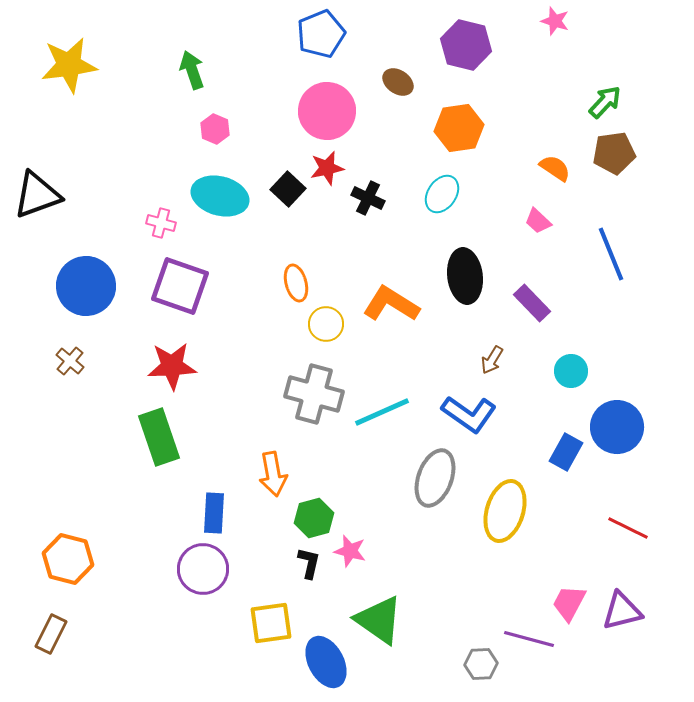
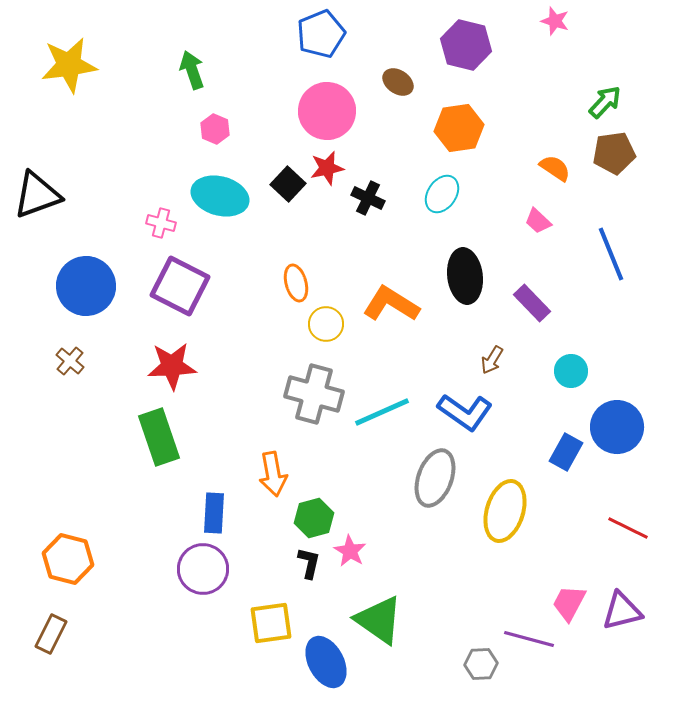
black square at (288, 189): moved 5 px up
purple square at (180, 286): rotated 8 degrees clockwise
blue L-shape at (469, 414): moved 4 px left, 2 px up
pink star at (350, 551): rotated 16 degrees clockwise
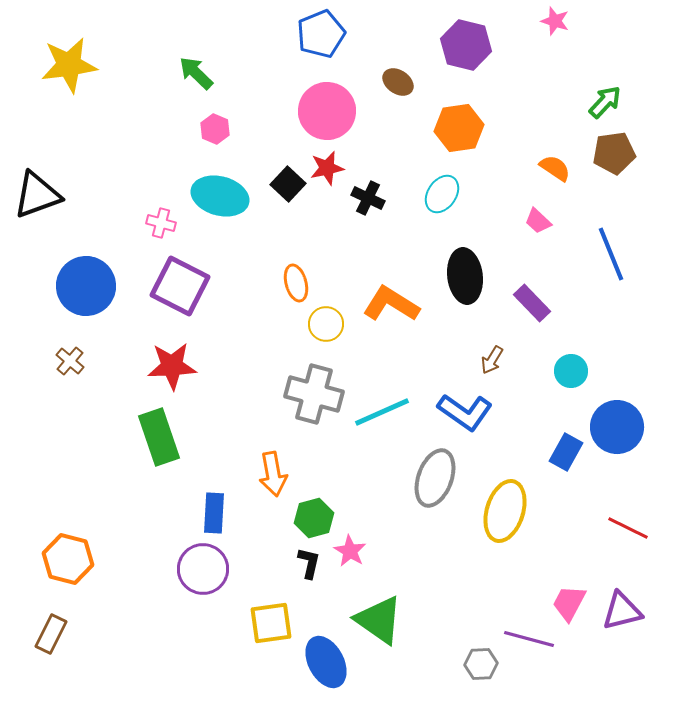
green arrow at (192, 70): moved 4 px right, 3 px down; rotated 27 degrees counterclockwise
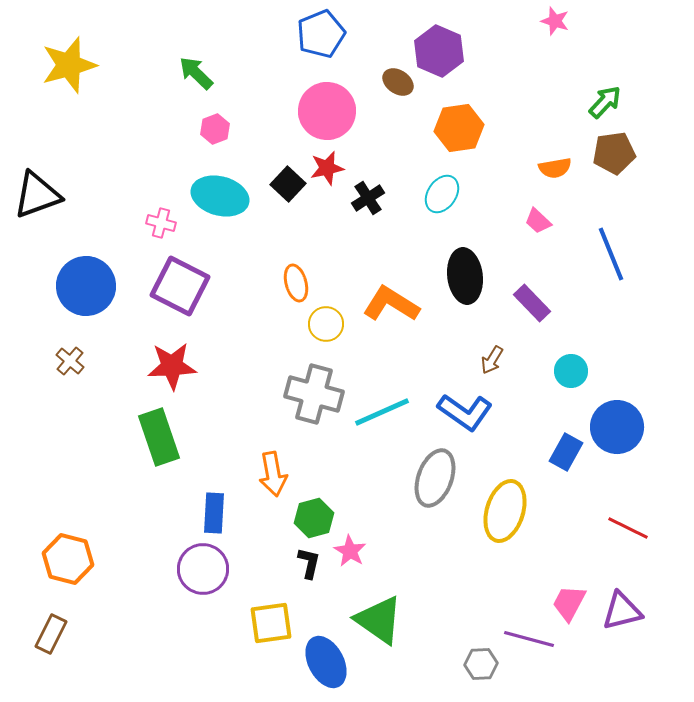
purple hexagon at (466, 45): moved 27 px left, 6 px down; rotated 9 degrees clockwise
yellow star at (69, 65): rotated 8 degrees counterclockwise
pink hexagon at (215, 129): rotated 16 degrees clockwise
orange semicircle at (555, 168): rotated 136 degrees clockwise
black cross at (368, 198): rotated 32 degrees clockwise
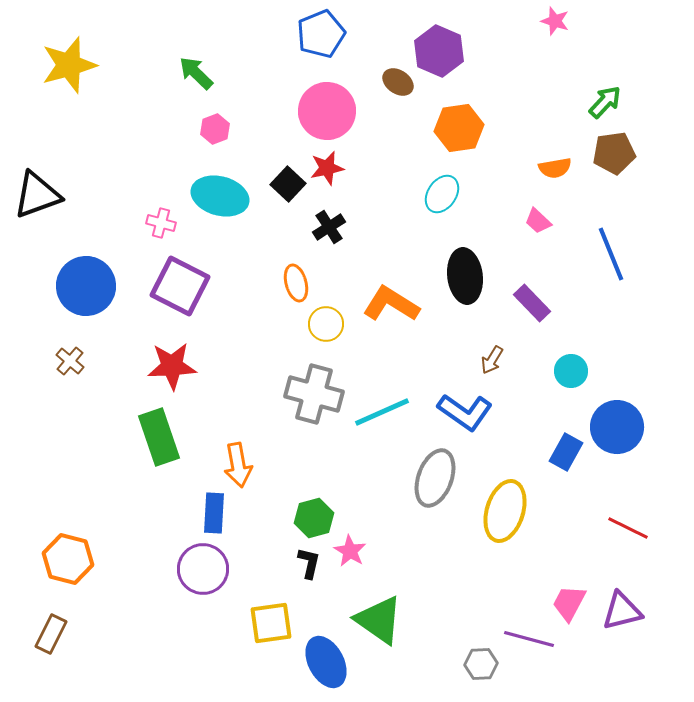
black cross at (368, 198): moved 39 px left, 29 px down
orange arrow at (273, 474): moved 35 px left, 9 px up
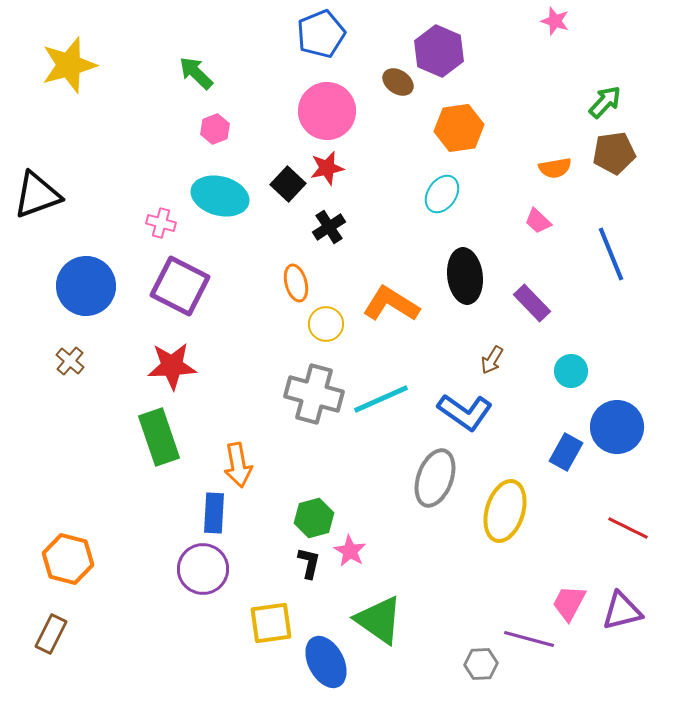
cyan line at (382, 412): moved 1 px left, 13 px up
